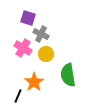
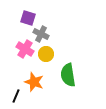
pink cross: moved 2 px right, 1 px down
orange star: rotated 18 degrees counterclockwise
black line: moved 2 px left
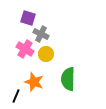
green semicircle: moved 4 px down; rotated 10 degrees clockwise
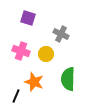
gray cross: moved 20 px right
pink cross: moved 4 px left, 2 px down; rotated 12 degrees counterclockwise
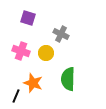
yellow circle: moved 1 px up
orange star: moved 1 px left, 1 px down
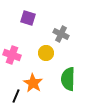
pink cross: moved 9 px left, 4 px down
orange star: rotated 12 degrees clockwise
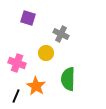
pink cross: moved 5 px right, 8 px down
orange star: moved 3 px right, 3 px down
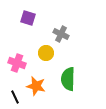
orange star: rotated 18 degrees counterclockwise
black line: moved 1 px left, 1 px down; rotated 48 degrees counterclockwise
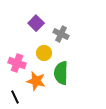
purple square: moved 8 px right, 5 px down; rotated 28 degrees clockwise
yellow circle: moved 2 px left
green semicircle: moved 7 px left, 6 px up
orange star: moved 5 px up
